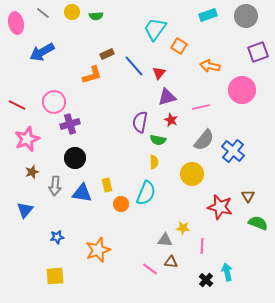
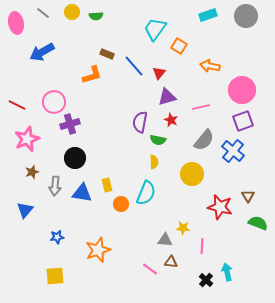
purple square at (258, 52): moved 15 px left, 69 px down
brown rectangle at (107, 54): rotated 48 degrees clockwise
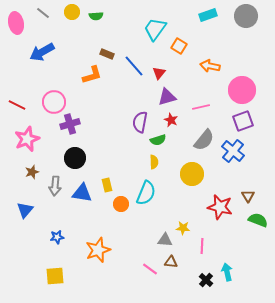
green semicircle at (158, 140): rotated 28 degrees counterclockwise
green semicircle at (258, 223): moved 3 px up
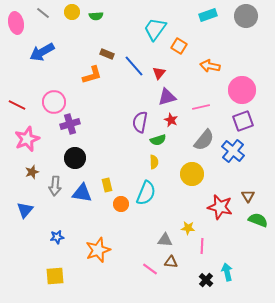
yellow star at (183, 228): moved 5 px right
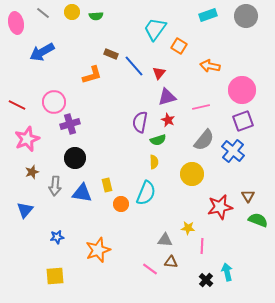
brown rectangle at (107, 54): moved 4 px right
red star at (171, 120): moved 3 px left
red star at (220, 207): rotated 25 degrees counterclockwise
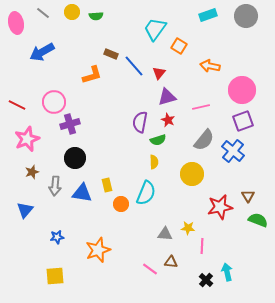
gray triangle at (165, 240): moved 6 px up
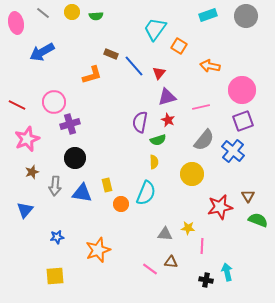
black cross at (206, 280): rotated 32 degrees counterclockwise
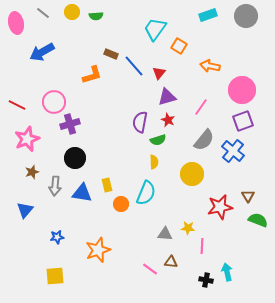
pink line at (201, 107): rotated 42 degrees counterclockwise
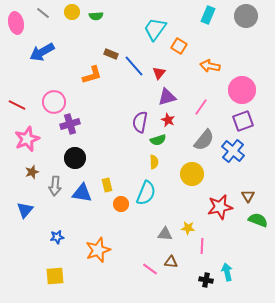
cyan rectangle at (208, 15): rotated 48 degrees counterclockwise
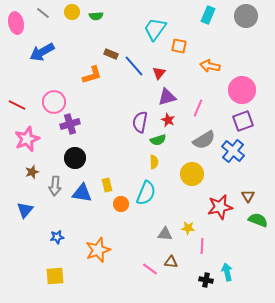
orange square at (179, 46): rotated 21 degrees counterclockwise
pink line at (201, 107): moved 3 px left, 1 px down; rotated 12 degrees counterclockwise
gray semicircle at (204, 140): rotated 20 degrees clockwise
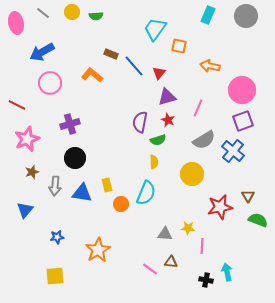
orange L-shape at (92, 75): rotated 125 degrees counterclockwise
pink circle at (54, 102): moved 4 px left, 19 px up
orange star at (98, 250): rotated 10 degrees counterclockwise
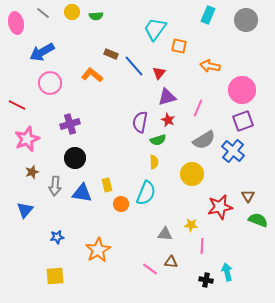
gray circle at (246, 16): moved 4 px down
yellow star at (188, 228): moved 3 px right, 3 px up
